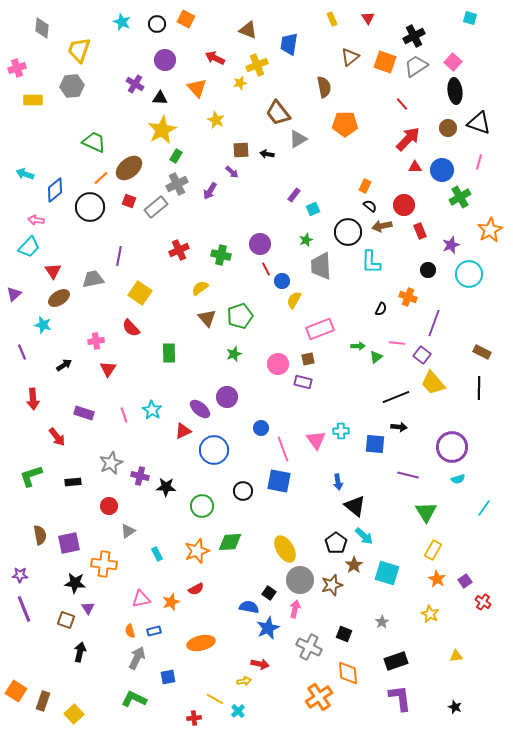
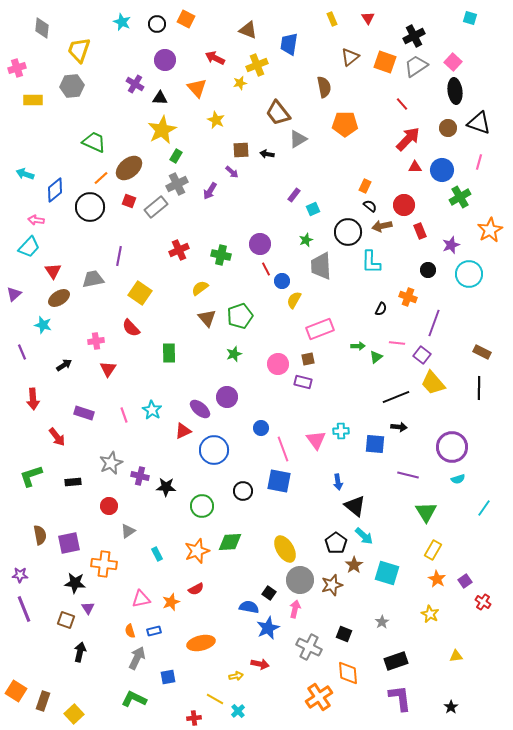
yellow arrow at (244, 681): moved 8 px left, 5 px up
black star at (455, 707): moved 4 px left; rotated 16 degrees clockwise
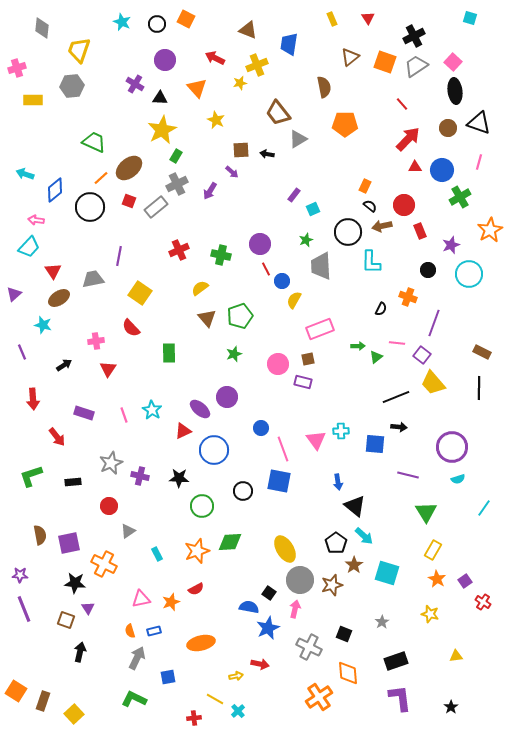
black star at (166, 487): moved 13 px right, 9 px up
orange cross at (104, 564): rotated 20 degrees clockwise
yellow star at (430, 614): rotated 12 degrees counterclockwise
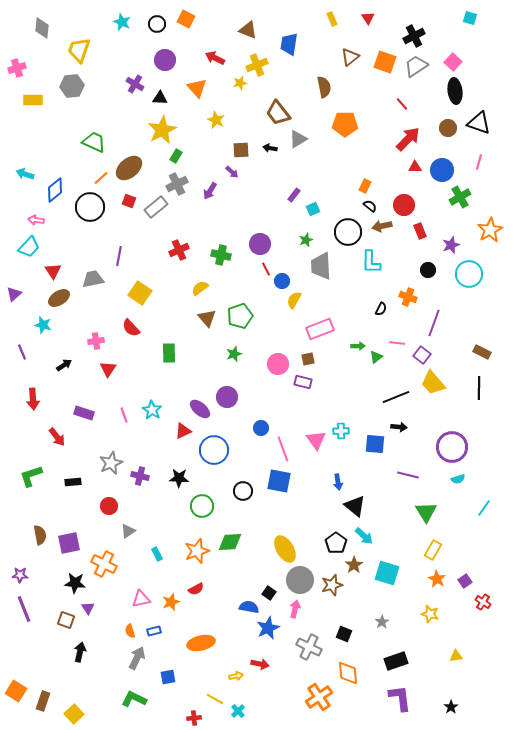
black arrow at (267, 154): moved 3 px right, 6 px up
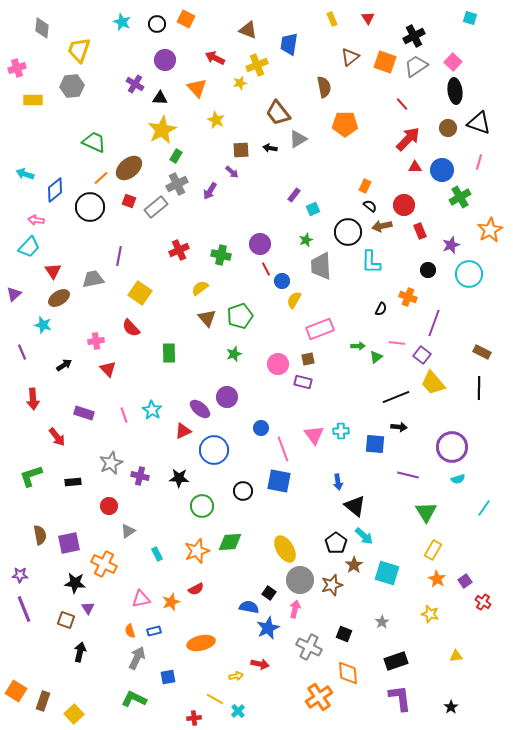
red triangle at (108, 369): rotated 18 degrees counterclockwise
pink triangle at (316, 440): moved 2 px left, 5 px up
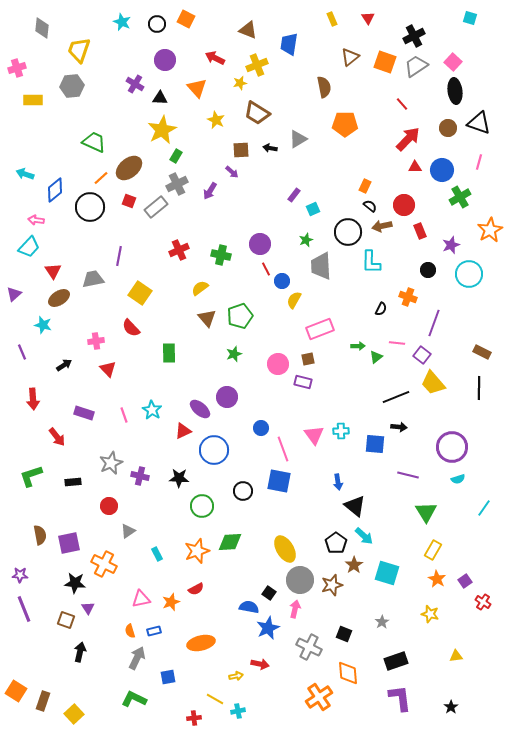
brown trapezoid at (278, 113): moved 21 px left; rotated 20 degrees counterclockwise
cyan cross at (238, 711): rotated 32 degrees clockwise
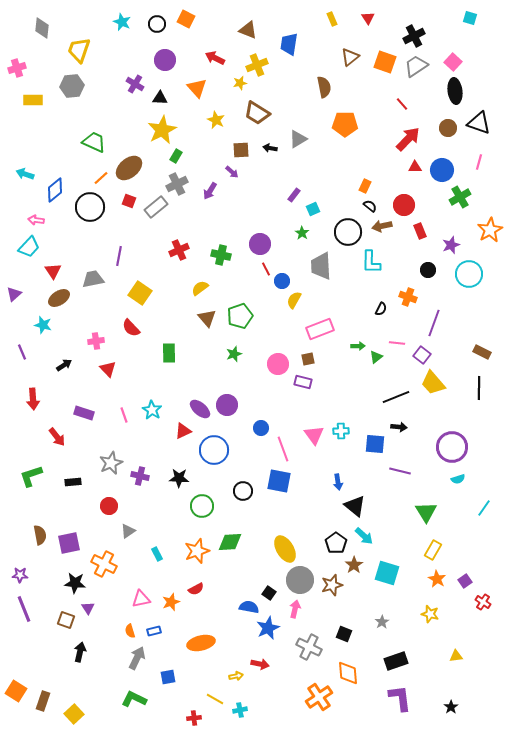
green star at (306, 240): moved 4 px left, 7 px up; rotated 16 degrees counterclockwise
purple circle at (227, 397): moved 8 px down
purple line at (408, 475): moved 8 px left, 4 px up
cyan cross at (238, 711): moved 2 px right, 1 px up
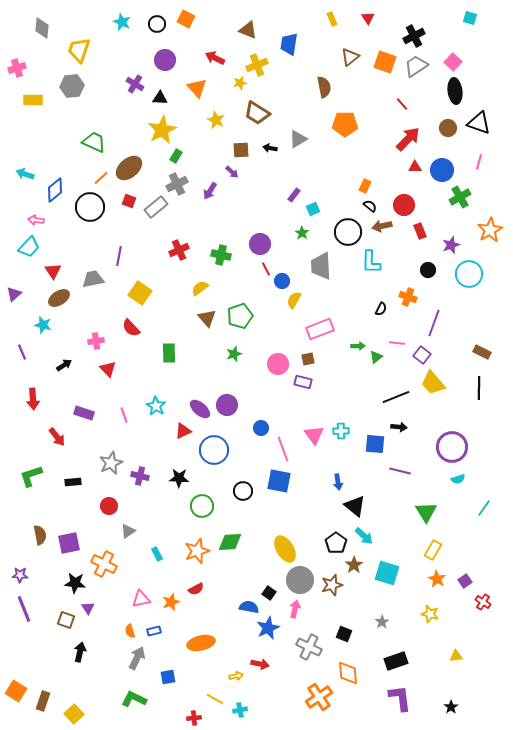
cyan star at (152, 410): moved 4 px right, 4 px up
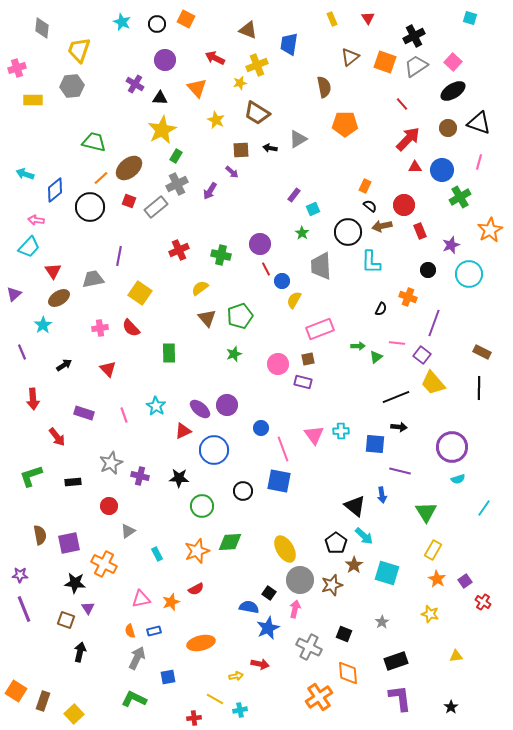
black ellipse at (455, 91): moved 2 px left; rotated 65 degrees clockwise
green trapezoid at (94, 142): rotated 10 degrees counterclockwise
cyan star at (43, 325): rotated 24 degrees clockwise
pink cross at (96, 341): moved 4 px right, 13 px up
blue arrow at (338, 482): moved 44 px right, 13 px down
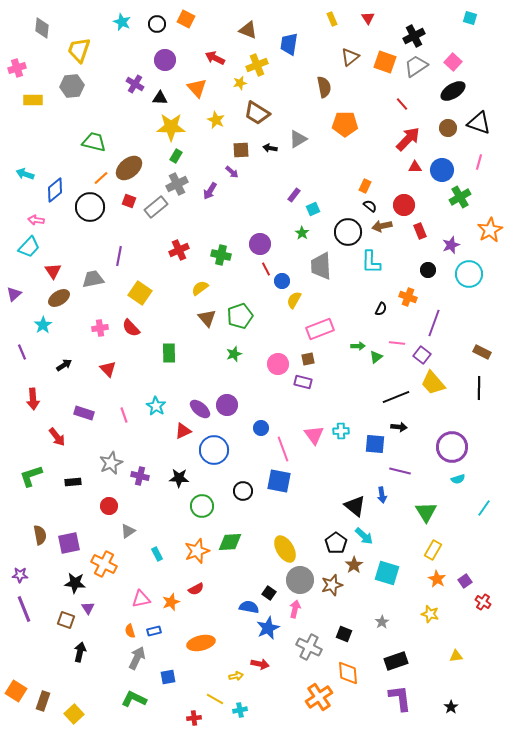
yellow star at (162, 130): moved 9 px right, 3 px up; rotated 28 degrees clockwise
